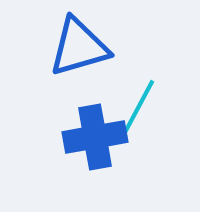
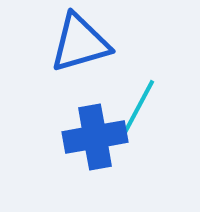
blue triangle: moved 1 px right, 4 px up
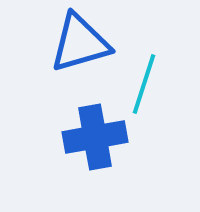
cyan line: moved 6 px right, 24 px up; rotated 10 degrees counterclockwise
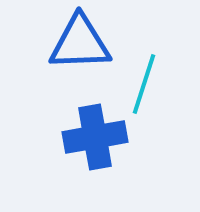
blue triangle: rotated 14 degrees clockwise
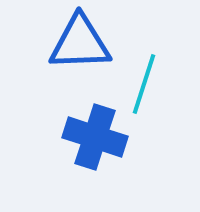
blue cross: rotated 28 degrees clockwise
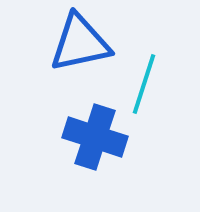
blue triangle: rotated 10 degrees counterclockwise
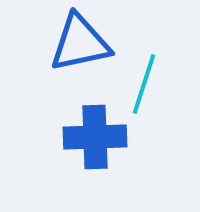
blue cross: rotated 20 degrees counterclockwise
